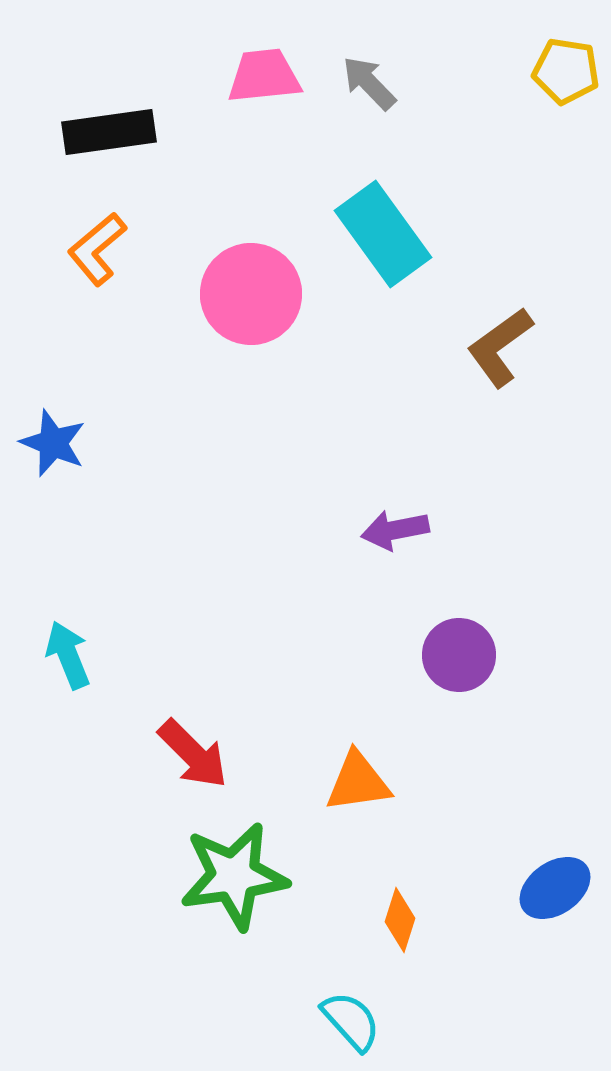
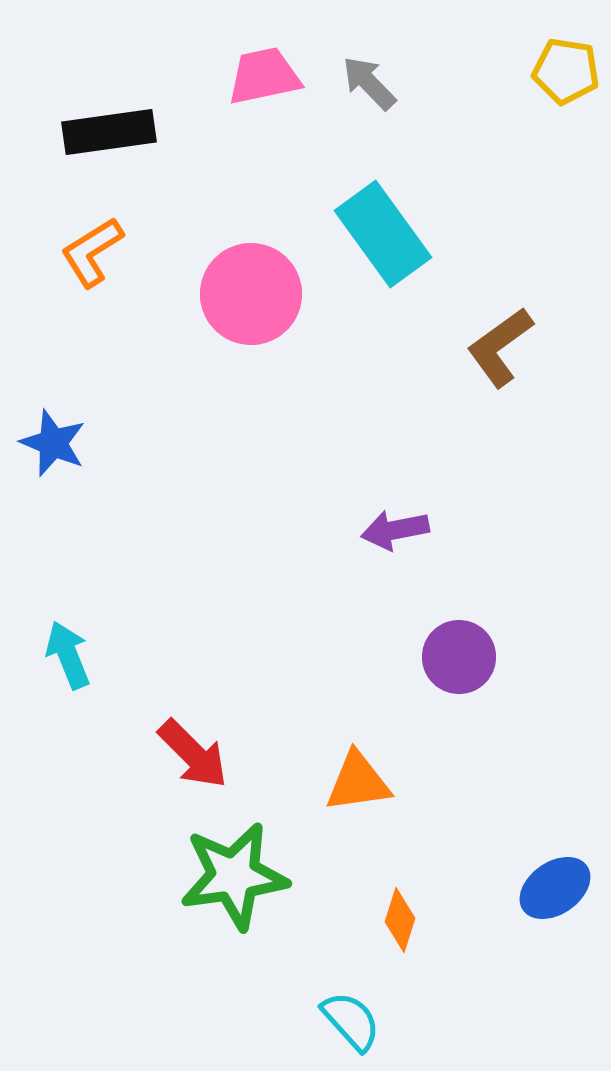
pink trapezoid: rotated 6 degrees counterclockwise
orange L-shape: moved 5 px left, 3 px down; rotated 8 degrees clockwise
purple circle: moved 2 px down
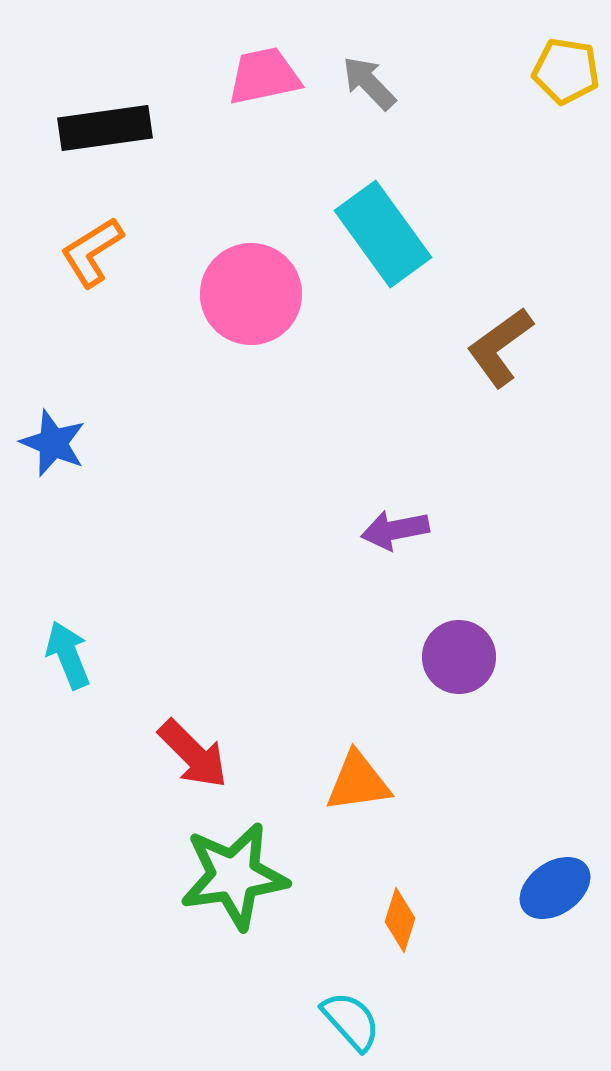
black rectangle: moved 4 px left, 4 px up
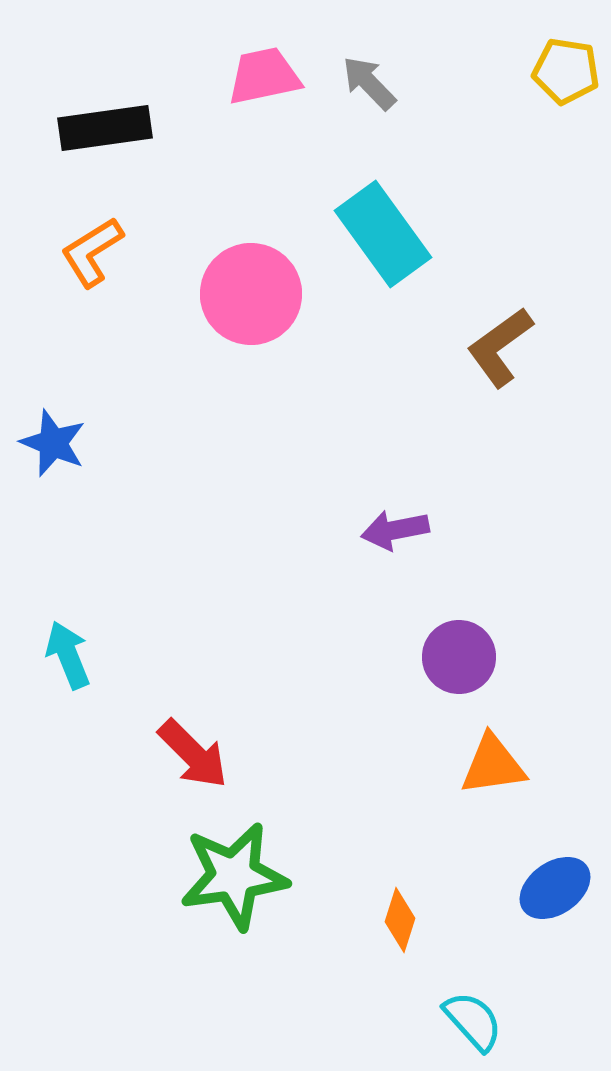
orange triangle: moved 135 px right, 17 px up
cyan semicircle: moved 122 px right
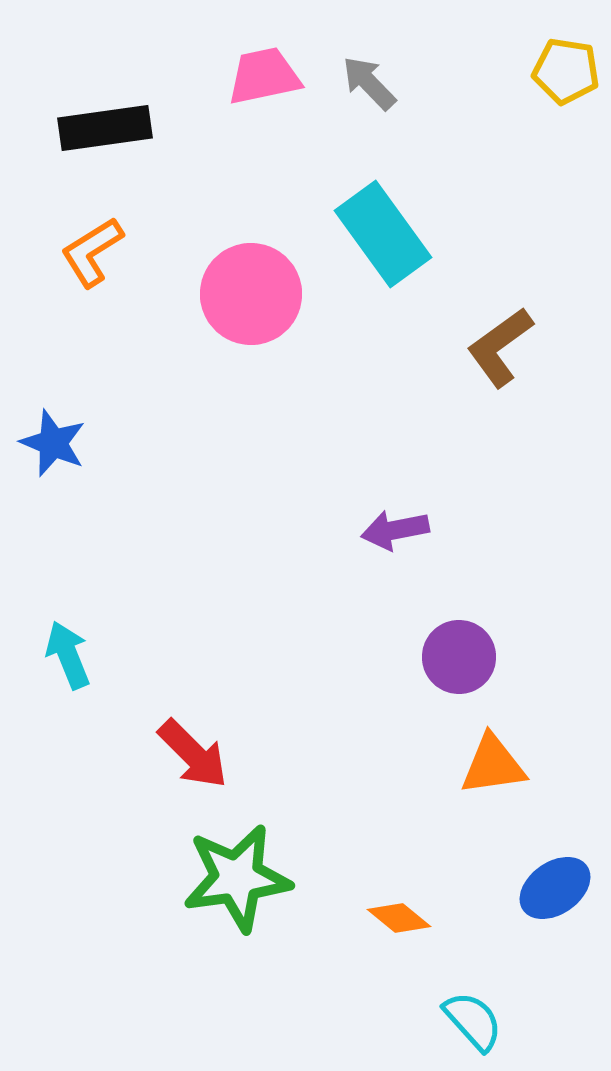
green star: moved 3 px right, 2 px down
orange diamond: moved 1 px left, 2 px up; rotated 68 degrees counterclockwise
